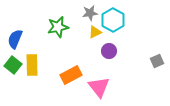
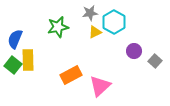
cyan hexagon: moved 1 px right, 2 px down
purple circle: moved 25 px right
gray square: moved 2 px left; rotated 24 degrees counterclockwise
yellow rectangle: moved 4 px left, 5 px up
pink triangle: moved 1 px right, 1 px up; rotated 25 degrees clockwise
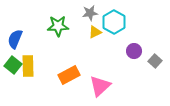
green star: moved 1 px up; rotated 10 degrees clockwise
yellow rectangle: moved 6 px down
orange rectangle: moved 2 px left
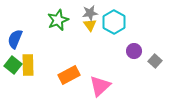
green star: moved 6 px up; rotated 20 degrees counterclockwise
yellow triangle: moved 5 px left, 7 px up; rotated 40 degrees counterclockwise
yellow rectangle: moved 1 px up
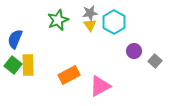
pink triangle: rotated 15 degrees clockwise
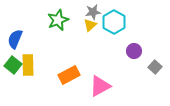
gray star: moved 3 px right, 1 px up
yellow triangle: rotated 24 degrees clockwise
gray square: moved 6 px down
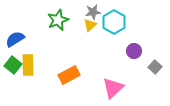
blue semicircle: rotated 36 degrees clockwise
pink triangle: moved 13 px right, 2 px down; rotated 15 degrees counterclockwise
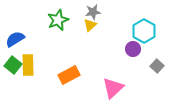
cyan hexagon: moved 30 px right, 9 px down
purple circle: moved 1 px left, 2 px up
gray square: moved 2 px right, 1 px up
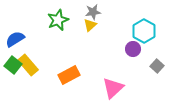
yellow rectangle: rotated 40 degrees counterclockwise
